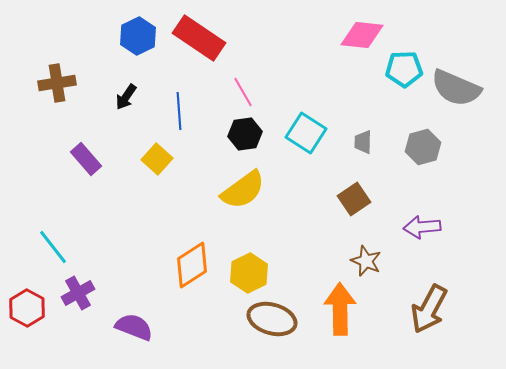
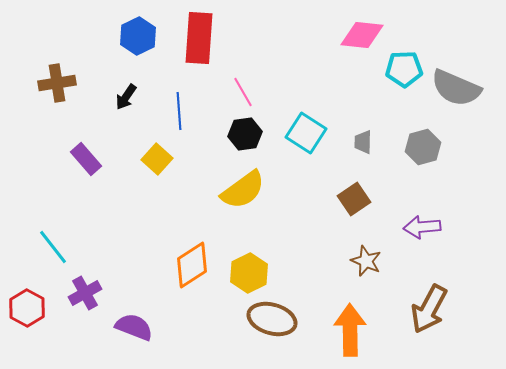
red rectangle: rotated 60 degrees clockwise
purple cross: moved 7 px right
orange arrow: moved 10 px right, 21 px down
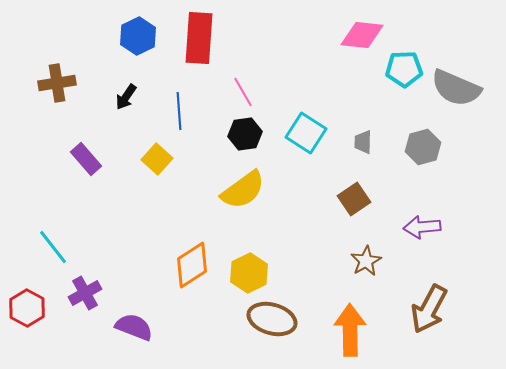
brown star: rotated 20 degrees clockwise
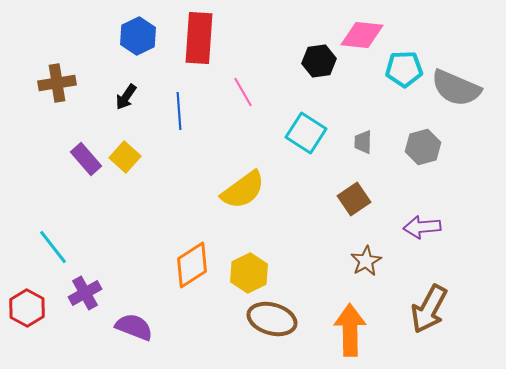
black hexagon: moved 74 px right, 73 px up
yellow square: moved 32 px left, 2 px up
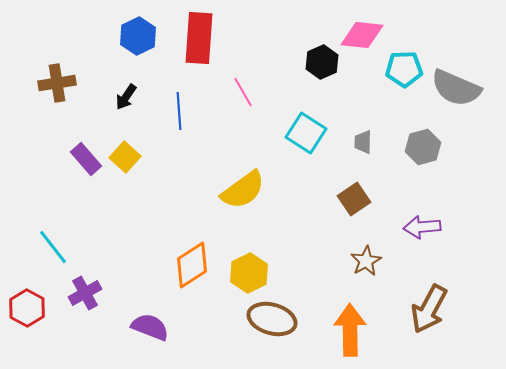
black hexagon: moved 3 px right, 1 px down; rotated 16 degrees counterclockwise
purple semicircle: moved 16 px right
